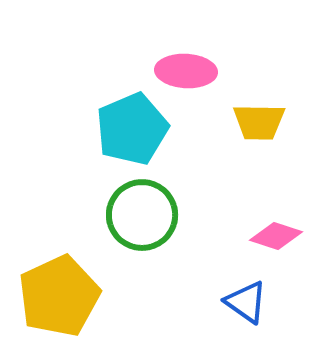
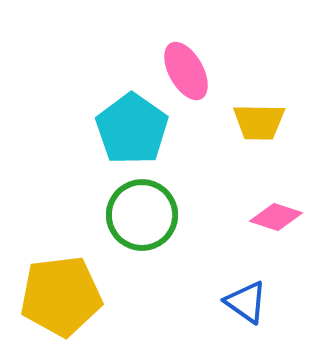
pink ellipse: rotated 58 degrees clockwise
cyan pentagon: rotated 14 degrees counterclockwise
pink diamond: moved 19 px up
yellow pentagon: moved 2 px right; rotated 18 degrees clockwise
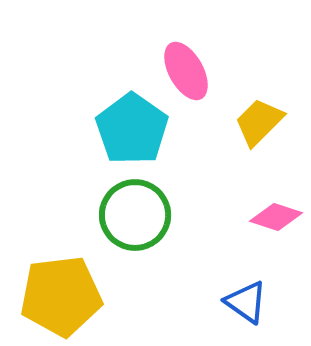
yellow trapezoid: rotated 134 degrees clockwise
green circle: moved 7 px left
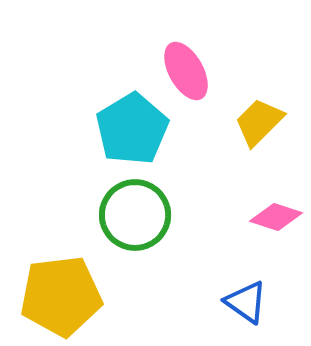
cyan pentagon: rotated 6 degrees clockwise
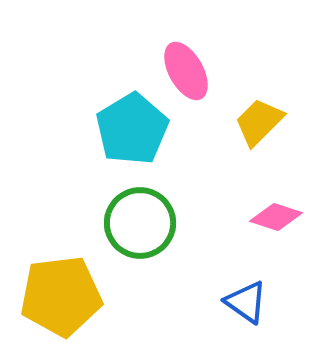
green circle: moved 5 px right, 8 px down
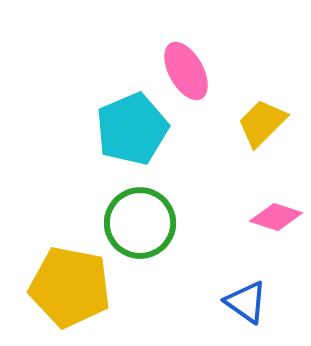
yellow trapezoid: moved 3 px right, 1 px down
cyan pentagon: rotated 8 degrees clockwise
yellow pentagon: moved 9 px right, 9 px up; rotated 18 degrees clockwise
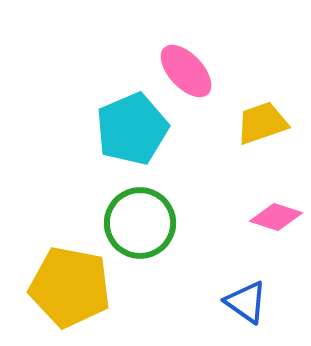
pink ellipse: rotated 14 degrees counterclockwise
yellow trapezoid: rotated 26 degrees clockwise
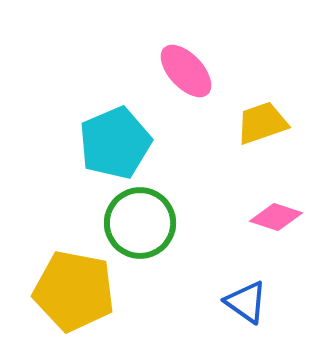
cyan pentagon: moved 17 px left, 14 px down
yellow pentagon: moved 4 px right, 4 px down
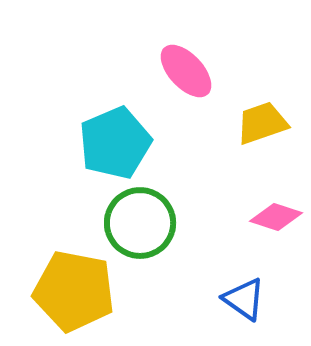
blue triangle: moved 2 px left, 3 px up
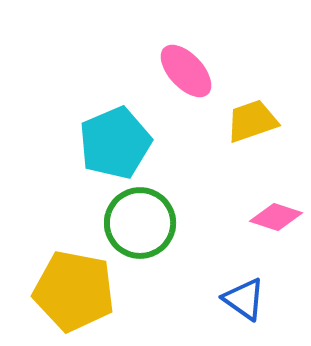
yellow trapezoid: moved 10 px left, 2 px up
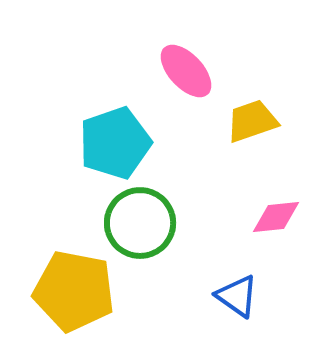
cyan pentagon: rotated 4 degrees clockwise
pink diamond: rotated 24 degrees counterclockwise
blue triangle: moved 7 px left, 3 px up
